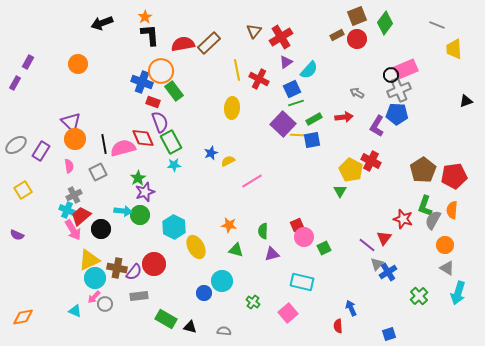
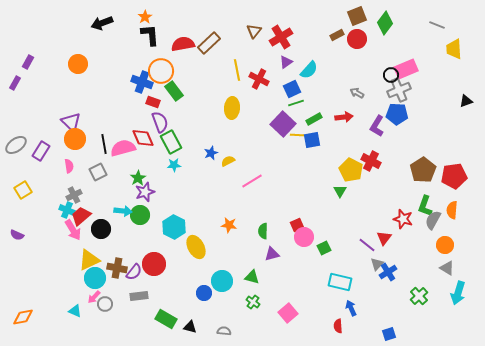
green triangle at (236, 250): moved 16 px right, 27 px down
cyan rectangle at (302, 282): moved 38 px right
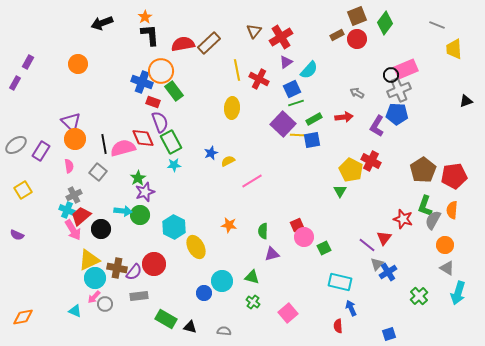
gray square at (98, 172): rotated 24 degrees counterclockwise
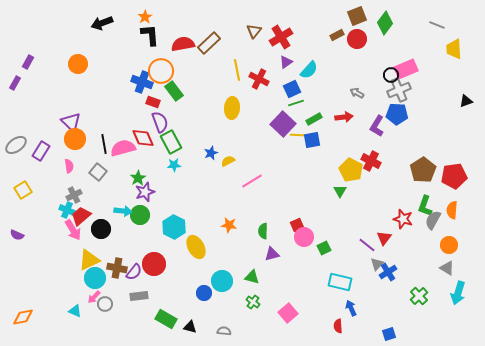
orange circle at (445, 245): moved 4 px right
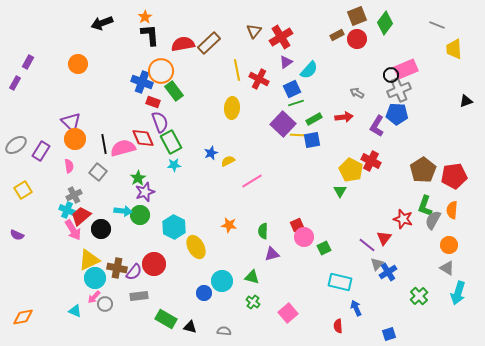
blue arrow at (351, 308): moved 5 px right
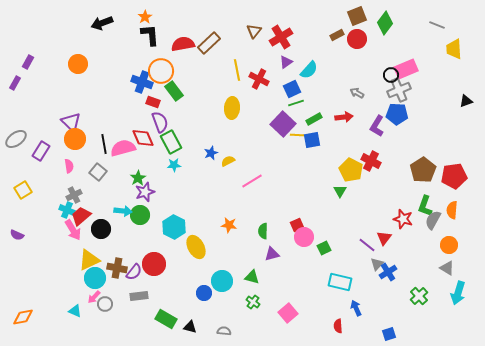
gray ellipse at (16, 145): moved 6 px up
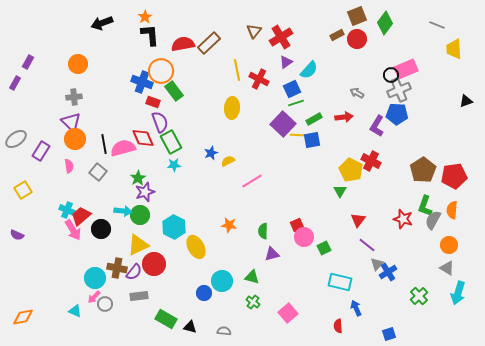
gray cross at (74, 195): moved 98 px up; rotated 21 degrees clockwise
red triangle at (384, 238): moved 26 px left, 18 px up
yellow triangle at (89, 260): moved 49 px right, 15 px up
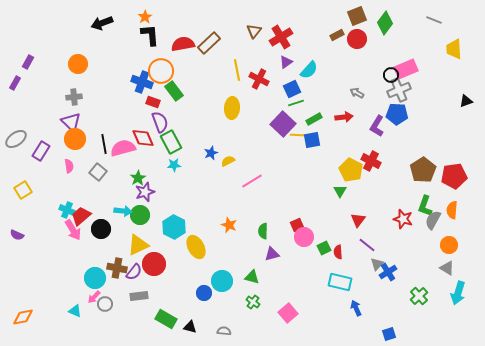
gray line at (437, 25): moved 3 px left, 5 px up
orange star at (229, 225): rotated 14 degrees clockwise
red semicircle at (338, 326): moved 74 px up
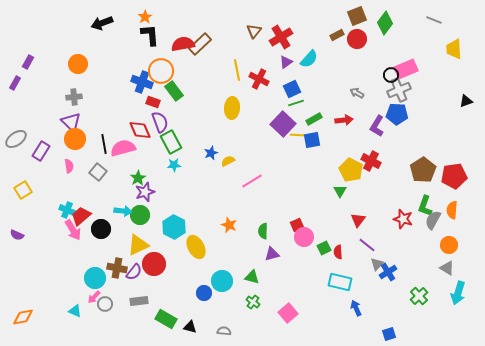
brown rectangle at (209, 43): moved 9 px left, 1 px down
cyan semicircle at (309, 70): moved 11 px up
red arrow at (344, 117): moved 3 px down
red diamond at (143, 138): moved 3 px left, 8 px up
gray rectangle at (139, 296): moved 5 px down
